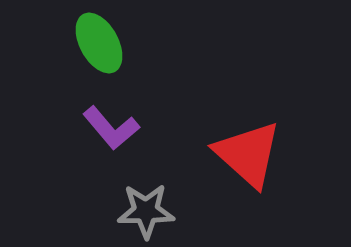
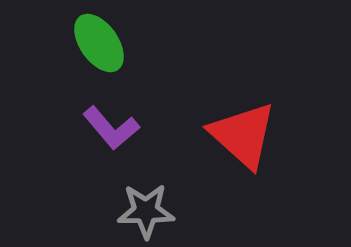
green ellipse: rotated 6 degrees counterclockwise
red triangle: moved 5 px left, 19 px up
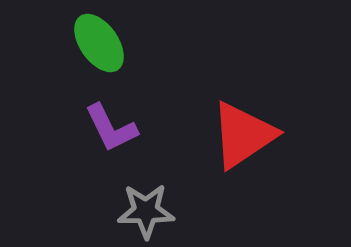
purple L-shape: rotated 14 degrees clockwise
red triangle: rotated 44 degrees clockwise
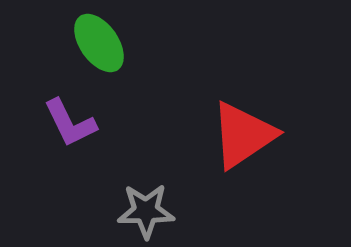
purple L-shape: moved 41 px left, 5 px up
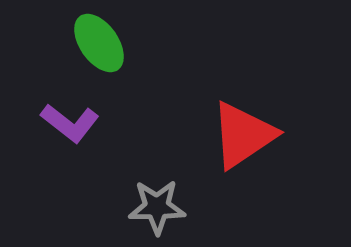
purple L-shape: rotated 26 degrees counterclockwise
gray star: moved 11 px right, 4 px up
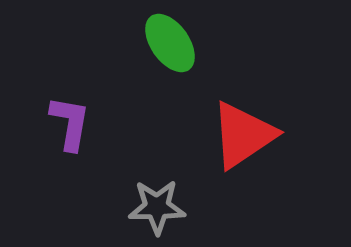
green ellipse: moved 71 px right
purple L-shape: rotated 118 degrees counterclockwise
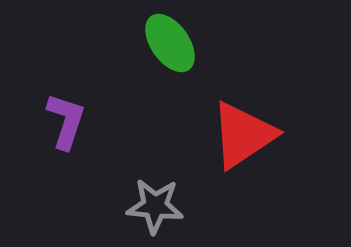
purple L-shape: moved 4 px left, 2 px up; rotated 8 degrees clockwise
gray star: moved 2 px left, 1 px up; rotated 6 degrees clockwise
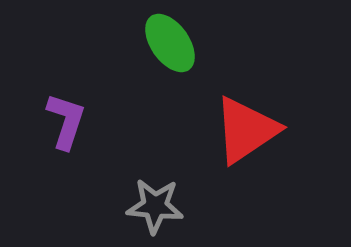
red triangle: moved 3 px right, 5 px up
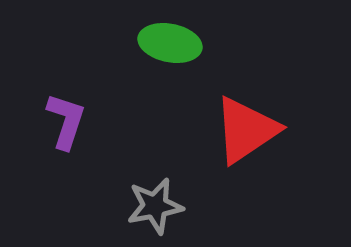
green ellipse: rotated 44 degrees counterclockwise
gray star: rotated 16 degrees counterclockwise
